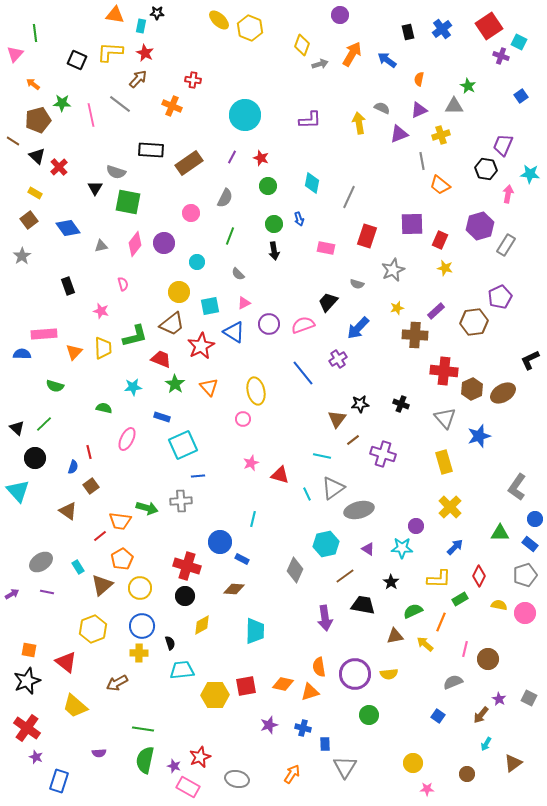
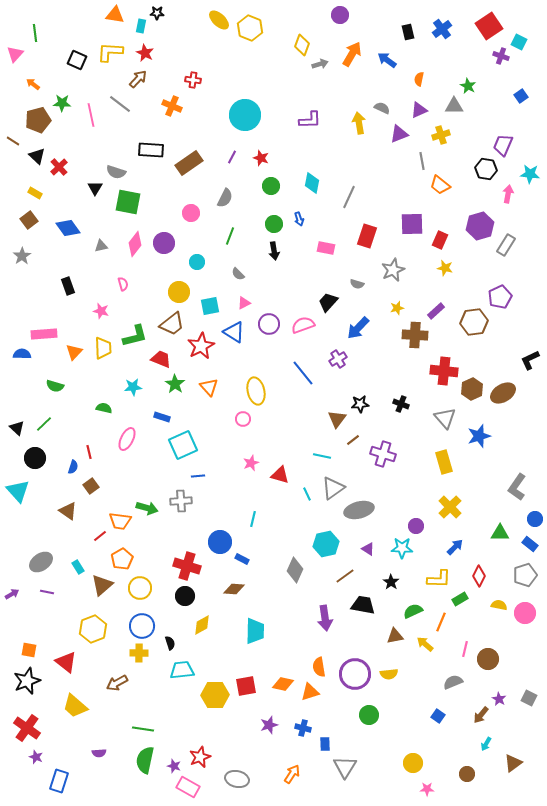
green circle at (268, 186): moved 3 px right
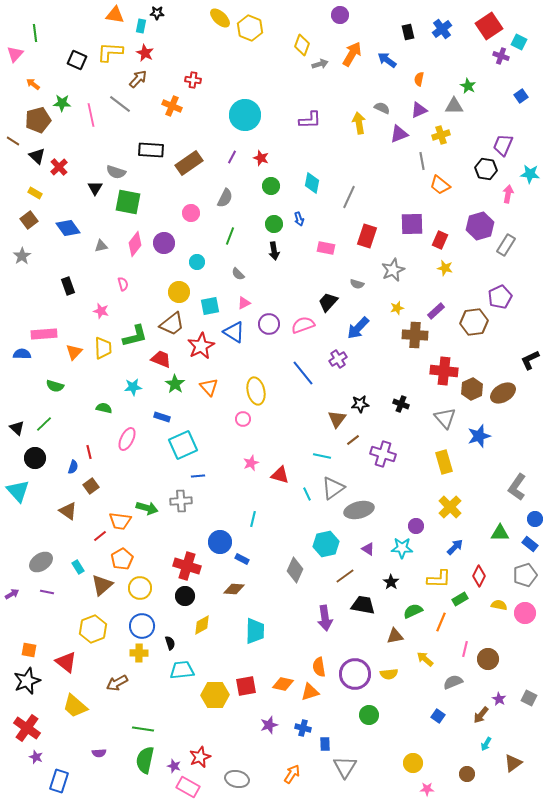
yellow ellipse at (219, 20): moved 1 px right, 2 px up
yellow arrow at (425, 644): moved 15 px down
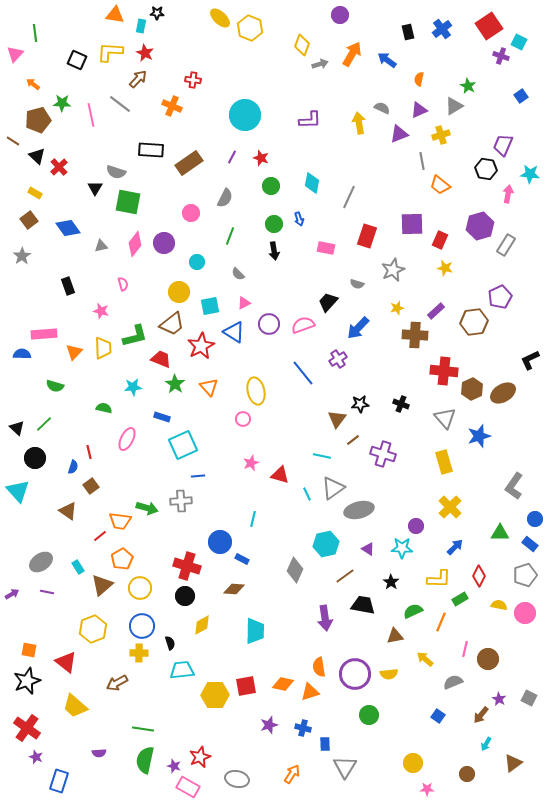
gray triangle at (454, 106): rotated 30 degrees counterclockwise
gray L-shape at (517, 487): moved 3 px left, 1 px up
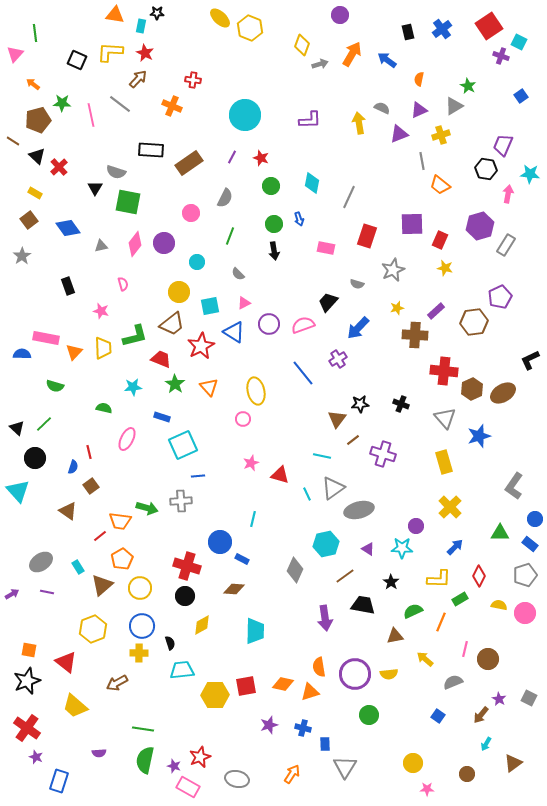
pink rectangle at (44, 334): moved 2 px right, 4 px down; rotated 15 degrees clockwise
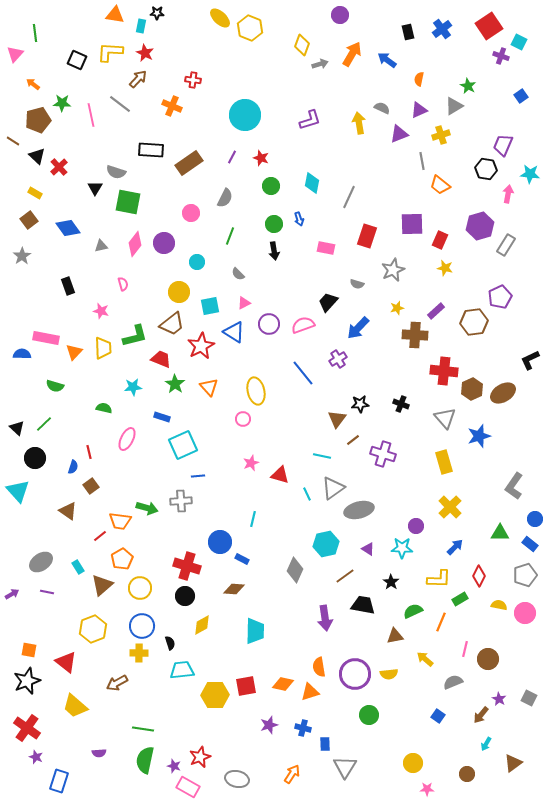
purple L-shape at (310, 120): rotated 15 degrees counterclockwise
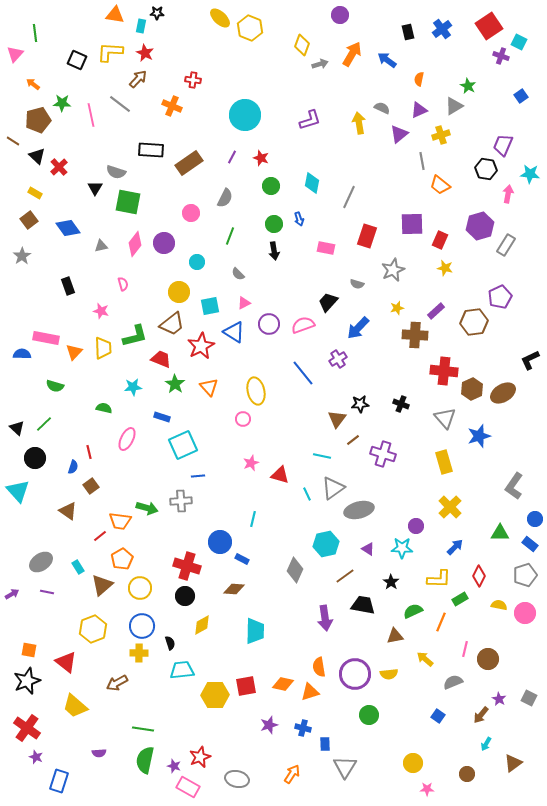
purple triangle at (399, 134): rotated 18 degrees counterclockwise
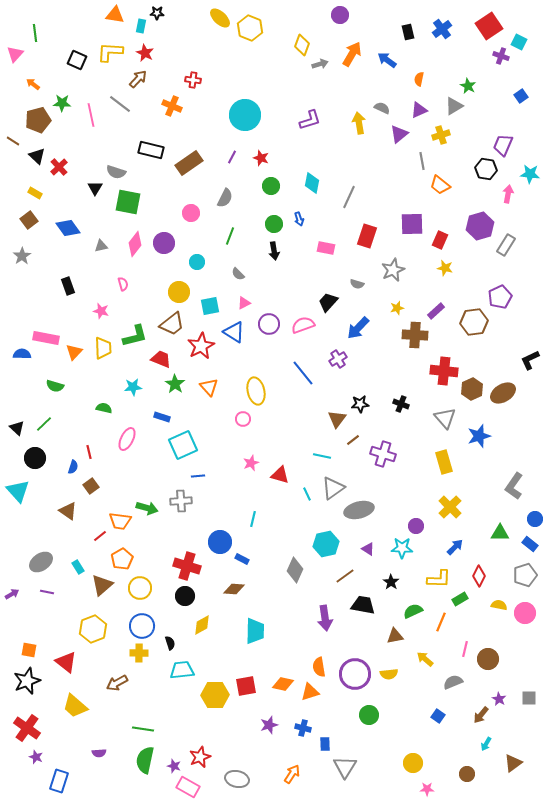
black rectangle at (151, 150): rotated 10 degrees clockwise
gray square at (529, 698): rotated 28 degrees counterclockwise
